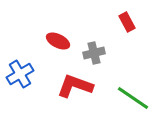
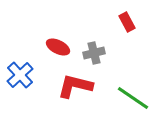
red ellipse: moved 6 px down
blue cross: moved 1 px down; rotated 12 degrees counterclockwise
red L-shape: rotated 6 degrees counterclockwise
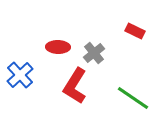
red rectangle: moved 8 px right, 9 px down; rotated 36 degrees counterclockwise
red ellipse: rotated 25 degrees counterclockwise
gray cross: rotated 25 degrees counterclockwise
red L-shape: rotated 72 degrees counterclockwise
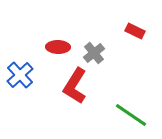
green line: moved 2 px left, 17 px down
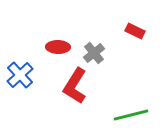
green line: rotated 48 degrees counterclockwise
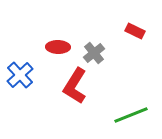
green line: rotated 8 degrees counterclockwise
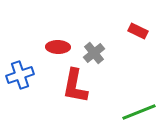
red rectangle: moved 3 px right
blue cross: rotated 24 degrees clockwise
red L-shape: rotated 21 degrees counterclockwise
green line: moved 8 px right, 3 px up
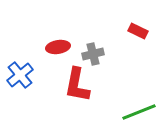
red ellipse: rotated 10 degrees counterclockwise
gray cross: moved 1 px left, 1 px down; rotated 25 degrees clockwise
blue cross: rotated 20 degrees counterclockwise
red L-shape: moved 2 px right, 1 px up
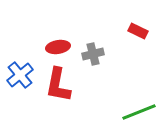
red L-shape: moved 19 px left
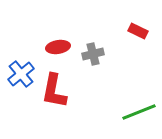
blue cross: moved 1 px right, 1 px up
red L-shape: moved 4 px left, 6 px down
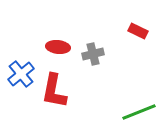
red ellipse: rotated 15 degrees clockwise
